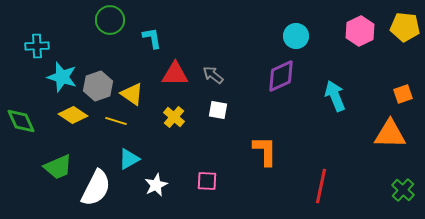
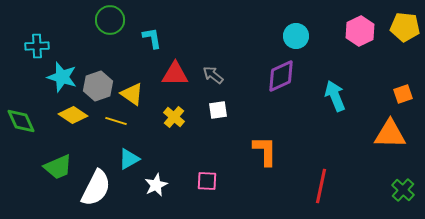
white square: rotated 18 degrees counterclockwise
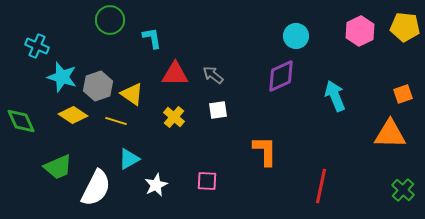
cyan cross: rotated 25 degrees clockwise
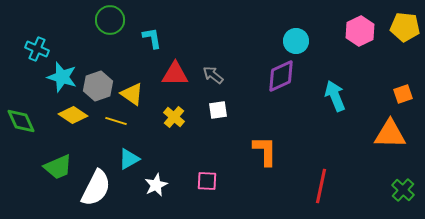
cyan circle: moved 5 px down
cyan cross: moved 3 px down
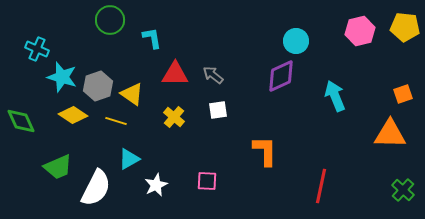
pink hexagon: rotated 12 degrees clockwise
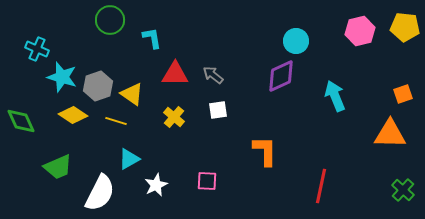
white semicircle: moved 4 px right, 5 px down
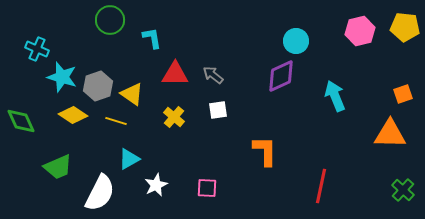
pink square: moved 7 px down
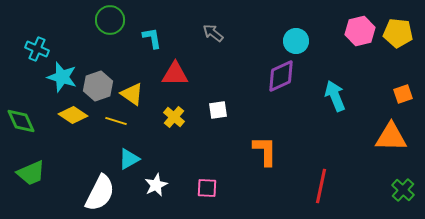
yellow pentagon: moved 7 px left, 6 px down
gray arrow: moved 42 px up
orange triangle: moved 1 px right, 3 px down
green trapezoid: moved 27 px left, 6 px down
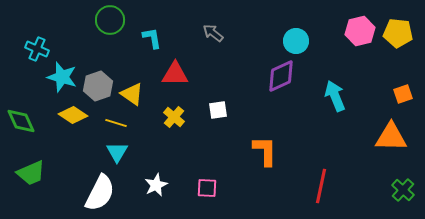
yellow line: moved 2 px down
cyan triangle: moved 12 px left, 7 px up; rotated 30 degrees counterclockwise
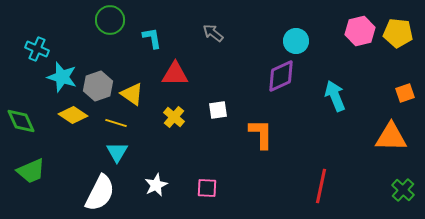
orange square: moved 2 px right, 1 px up
orange L-shape: moved 4 px left, 17 px up
green trapezoid: moved 2 px up
